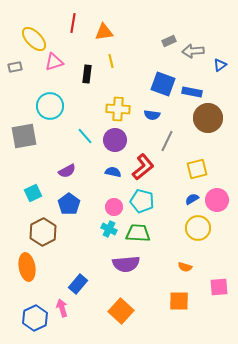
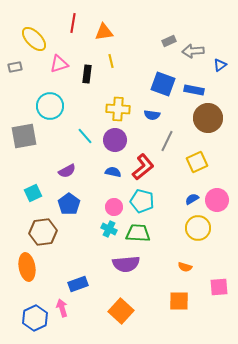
pink triangle at (54, 62): moved 5 px right, 2 px down
blue rectangle at (192, 92): moved 2 px right, 2 px up
yellow square at (197, 169): moved 7 px up; rotated 10 degrees counterclockwise
brown hexagon at (43, 232): rotated 20 degrees clockwise
blue rectangle at (78, 284): rotated 30 degrees clockwise
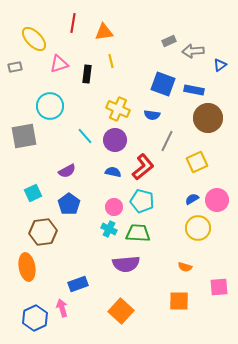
yellow cross at (118, 109): rotated 20 degrees clockwise
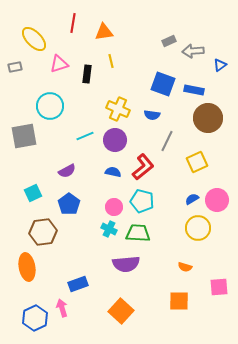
cyan line at (85, 136): rotated 72 degrees counterclockwise
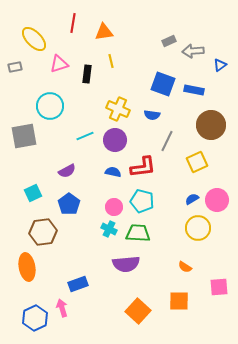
brown circle at (208, 118): moved 3 px right, 7 px down
red L-shape at (143, 167): rotated 32 degrees clockwise
orange semicircle at (185, 267): rotated 16 degrees clockwise
orange square at (121, 311): moved 17 px right
